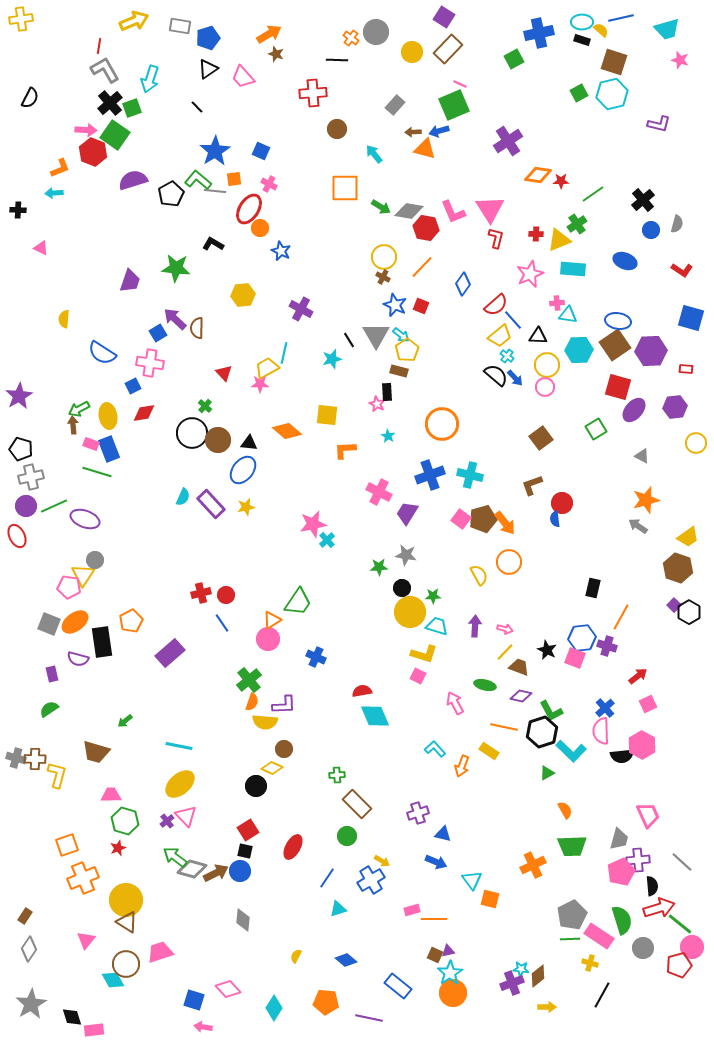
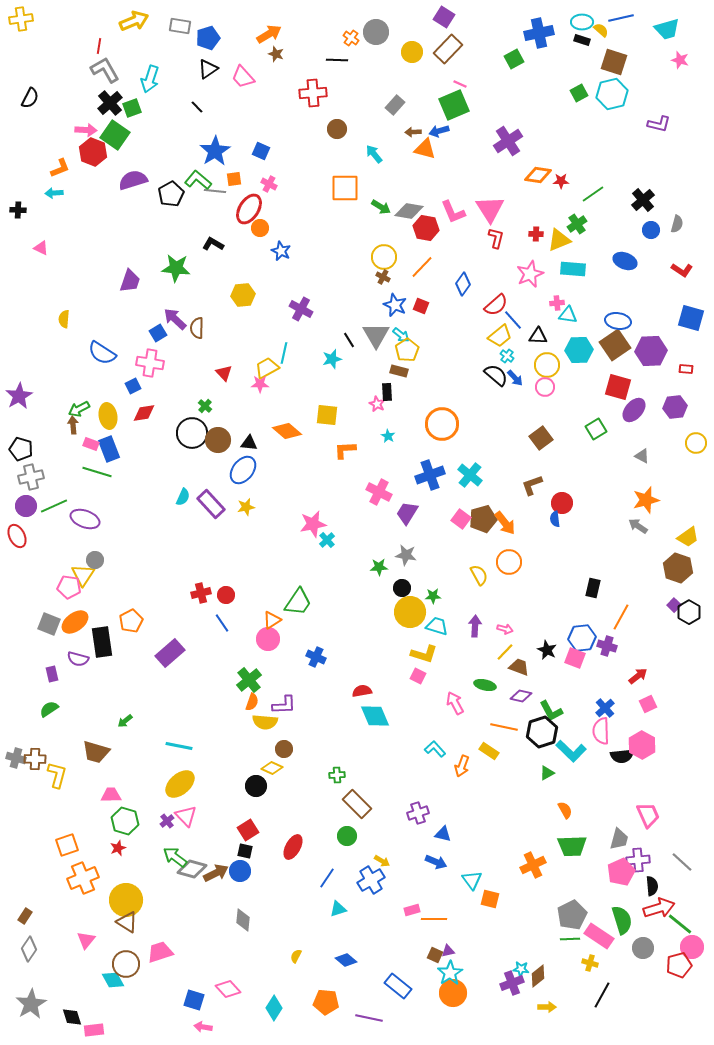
cyan cross at (470, 475): rotated 25 degrees clockwise
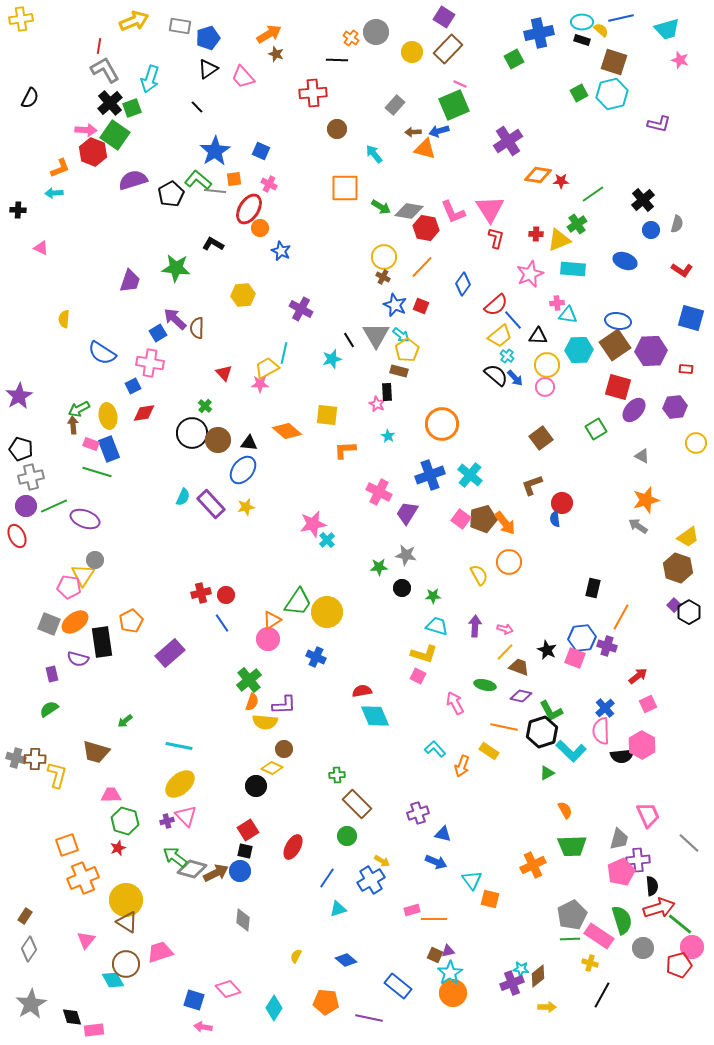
yellow circle at (410, 612): moved 83 px left
purple cross at (167, 821): rotated 24 degrees clockwise
gray line at (682, 862): moved 7 px right, 19 px up
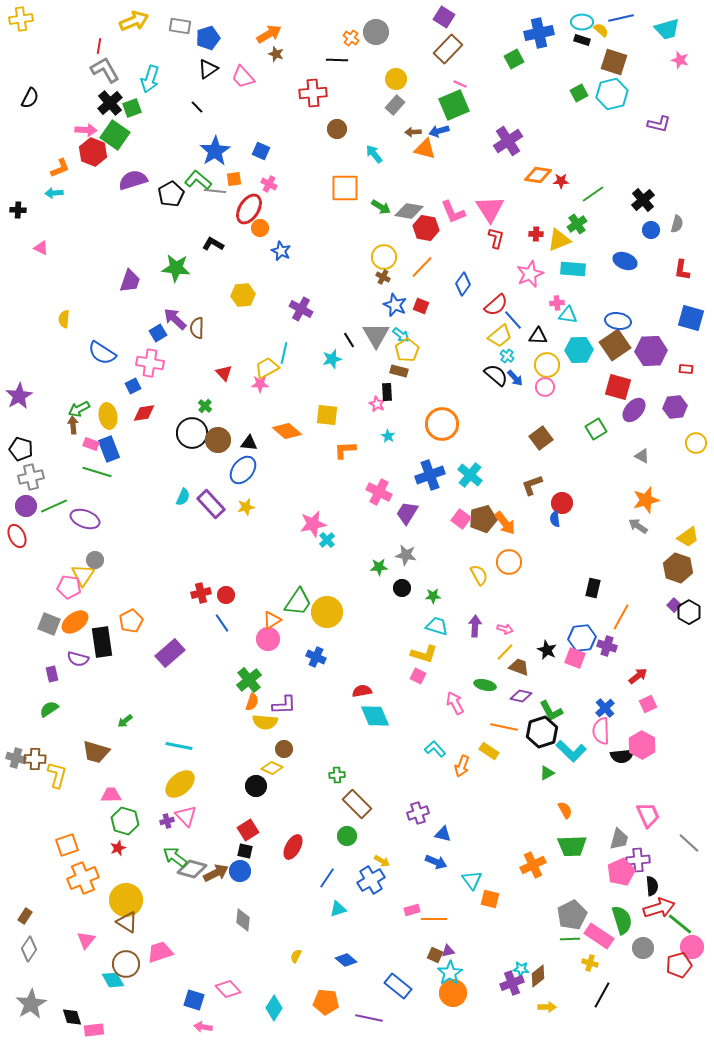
yellow circle at (412, 52): moved 16 px left, 27 px down
red L-shape at (682, 270): rotated 65 degrees clockwise
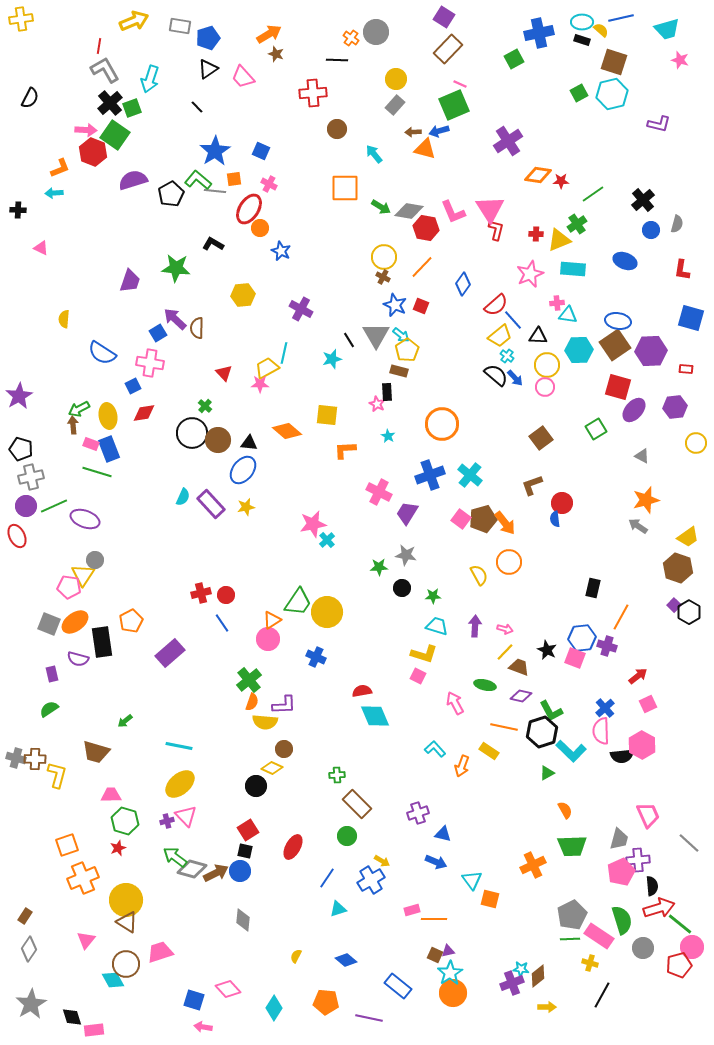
red L-shape at (496, 238): moved 8 px up
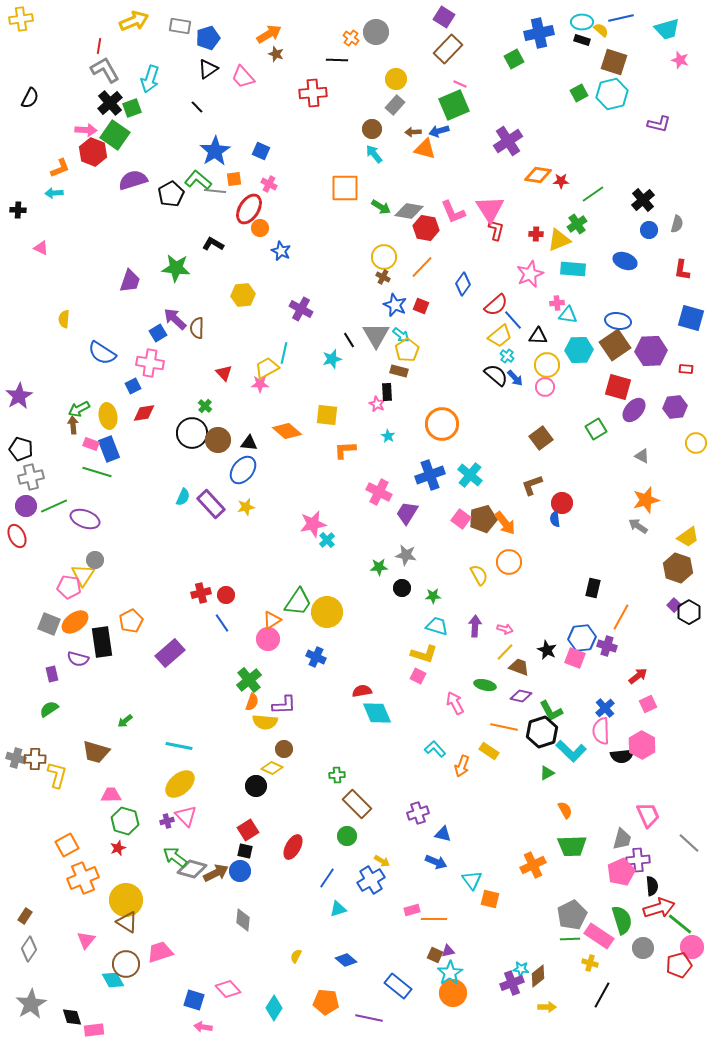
brown circle at (337, 129): moved 35 px right
blue circle at (651, 230): moved 2 px left
cyan diamond at (375, 716): moved 2 px right, 3 px up
gray trapezoid at (619, 839): moved 3 px right
orange square at (67, 845): rotated 10 degrees counterclockwise
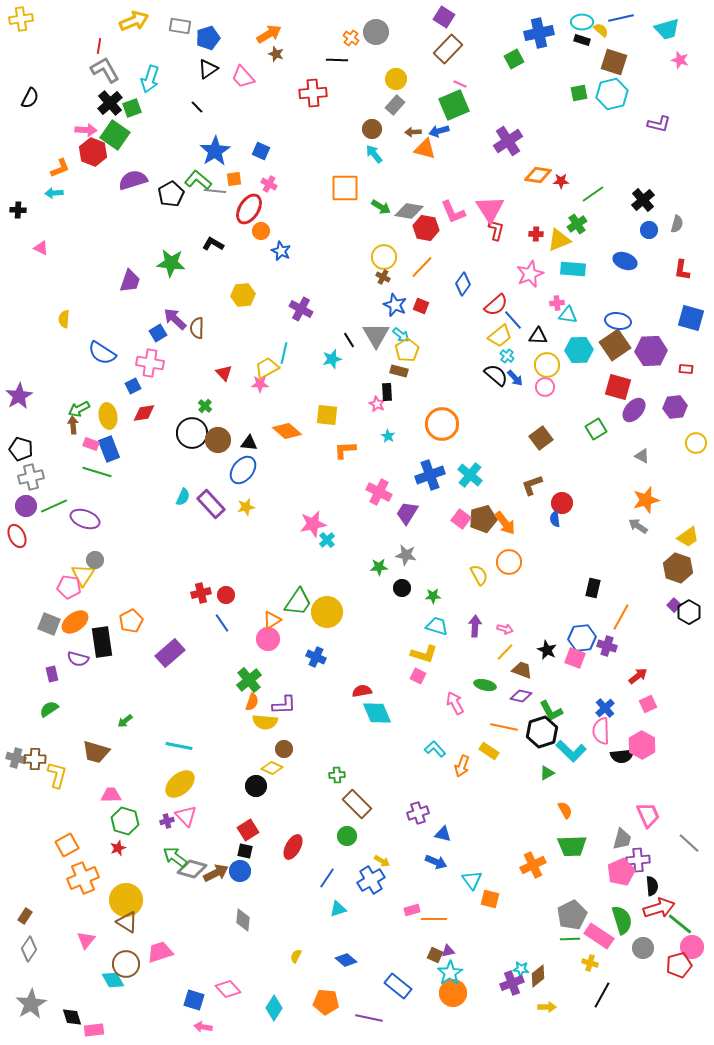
green square at (579, 93): rotated 18 degrees clockwise
orange circle at (260, 228): moved 1 px right, 3 px down
green star at (176, 268): moved 5 px left, 5 px up
brown trapezoid at (519, 667): moved 3 px right, 3 px down
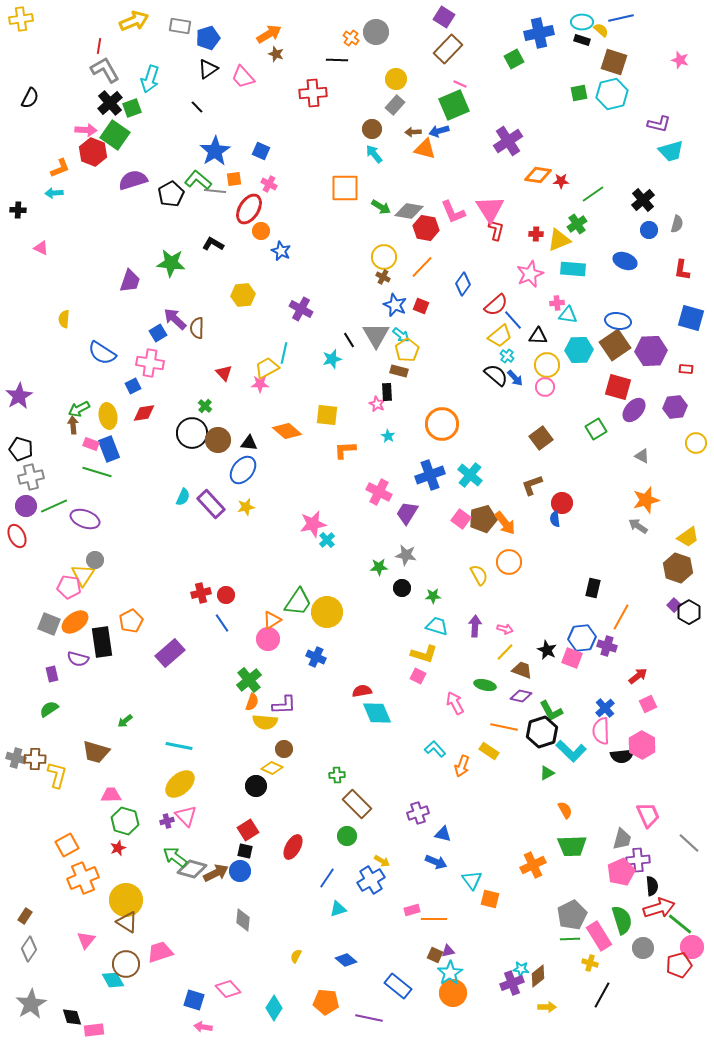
cyan trapezoid at (667, 29): moved 4 px right, 122 px down
pink square at (575, 658): moved 3 px left
pink rectangle at (599, 936): rotated 24 degrees clockwise
